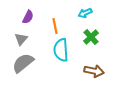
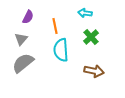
cyan arrow: rotated 32 degrees clockwise
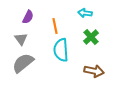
gray triangle: rotated 16 degrees counterclockwise
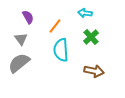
purple semicircle: rotated 56 degrees counterclockwise
orange line: rotated 49 degrees clockwise
gray semicircle: moved 4 px left
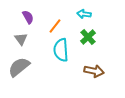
cyan arrow: moved 1 px left, 1 px down
green cross: moved 3 px left
gray semicircle: moved 4 px down
